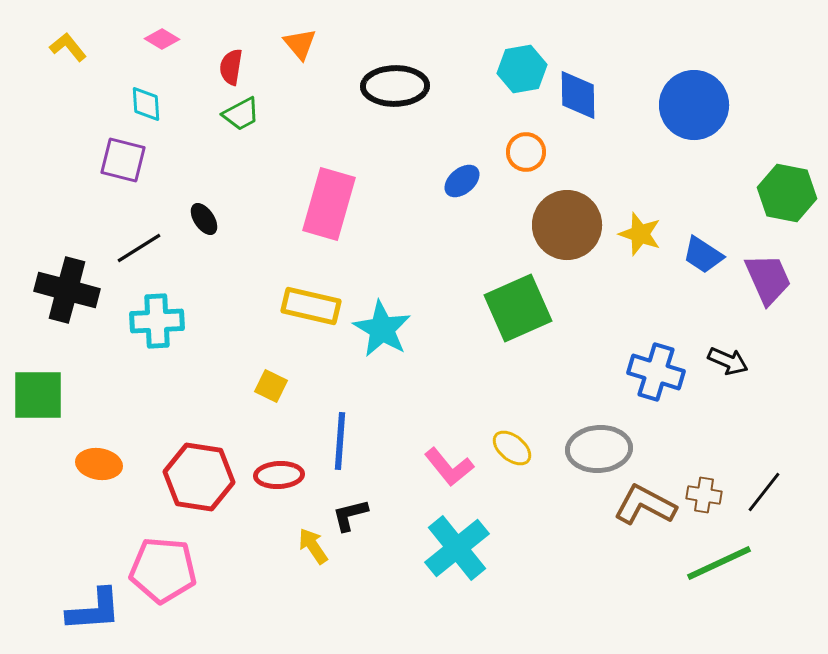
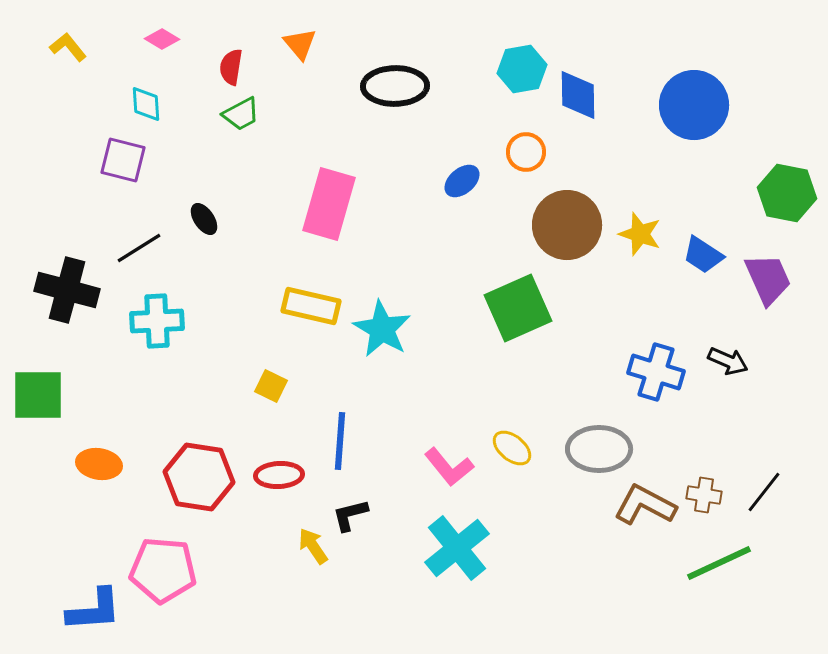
gray ellipse at (599, 449): rotated 4 degrees clockwise
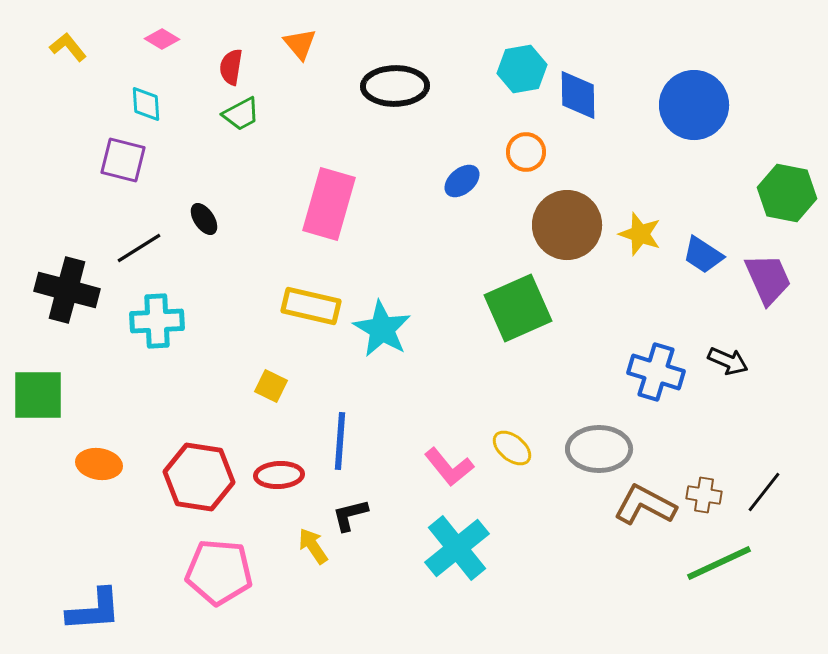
pink pentagon at (163, 570): moved 56 px right, 2 px down
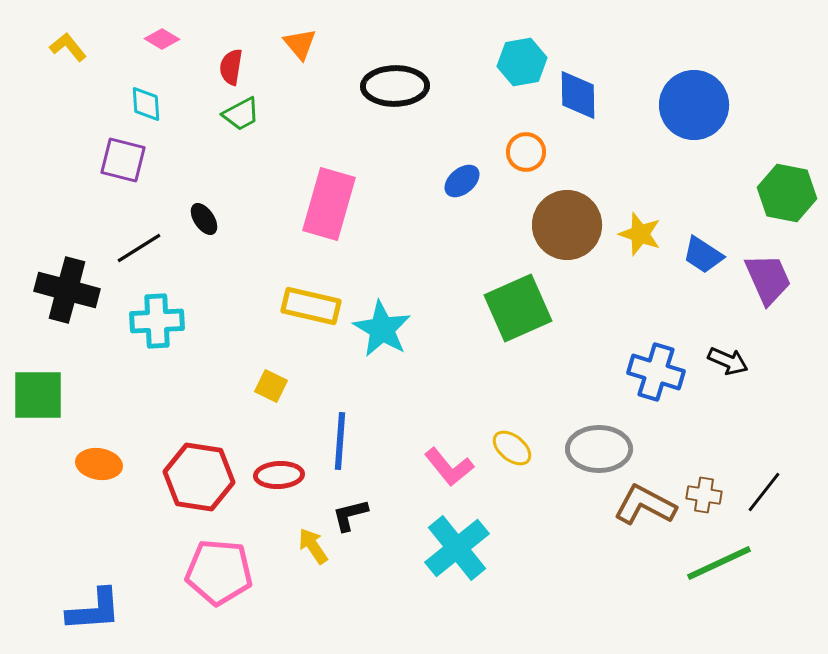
cyan hexagon at (522, 69): moved 7 px up
